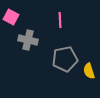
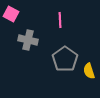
pink square: moved 3 px up
gray pentagon: rotated 25 degrees counterclockwise
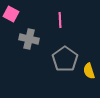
gray cross: moved 1 px right, 1 px up
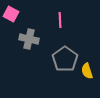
yellow semicircle: moved 2 px left
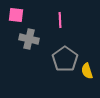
pink square: moved 5 px right, 1 px down; rotated 21 degrees counterclockwise
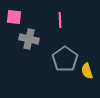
pink square: moved 2 px left, 2 px down
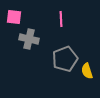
pink line: moved 1 px right, 1 px up
gray pentagon: rotated 15 degrees clockwise
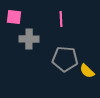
gray cross: rotated 12 degrees counterclockwise
gray pentagon: rotated 25 degrees clockwise
yellow semicircle: rotated 28 degrees counterclockwise
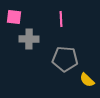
yellow semicircle: moved 9 px down
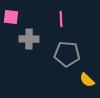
pink square: moved 3 px left
gray pentagon: moved 2 px right, 5 px up
